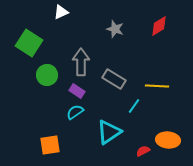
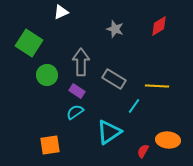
red semicircle: rotated 32 degrees counterclockwise
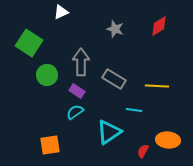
cyan line: moved 4 px down; rotated 63 degrees clockwise
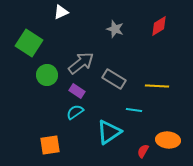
gray arrow: moved 1 px down; rotated 52 degrees clockwise
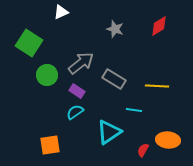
red semicircle: moved 1 px up
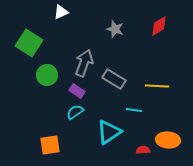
gray arrow: moved 3 px right; rotated 32 degrees counterclockwise
red semicircle: rotated 56 degrees clockwise
